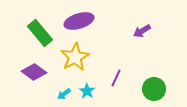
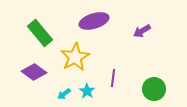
purple ellipse: moved 15 px right
purple line: moved 3 px left; rotated 18 degrees counterclockwise
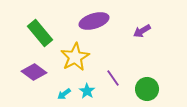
purple line: rotated 42 degrees counterclockwise
green circle: moved 7 px left
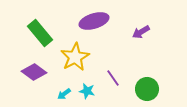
purple arrow: moved 1 px left, 1 px down
cyan star: rotated 21 degrees counterclockwise
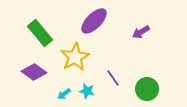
purple ellipse: rotated 28 degrees counterclockwise
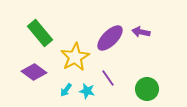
purple ellipse: moved 16 px right, 17 px down
purple arrow: rotated 42 degrees clockwise
purple line: moved 5 px left
cyan arrow: moved 2 px right, 4 px up; rotated 16 degrees counterclockwise
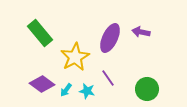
purple ellipse: rotated 20 degrees counterclockwise
purple diamond: moved 8 px right, 12 px down
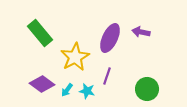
purple line: moved 1 px left, 2 px up; rotated 54 degrees clockwise
cyan arrow: moved 1 px right
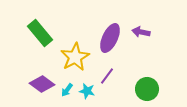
purple line: rotated 18 degrees clockwise
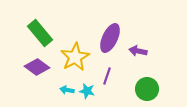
purple arrow: moved 3 px left, 19 px down
purple line: rotated 18 degrees counterclockwise
purple diamond: moved 5 px left, 17 px up
cyan arrow: rotated 64 degrees clockwise
